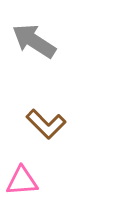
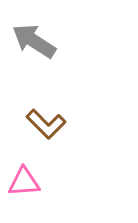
pink triangle: moved 2 px right, 1 px down
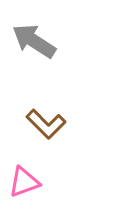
pink triangle: rotated 16 degrees counterclockwise
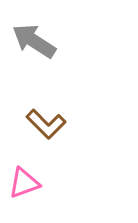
pink triangle: moved 1 px down
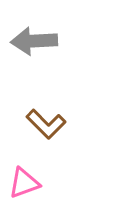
gray arrow: rotated 36 degrees counterclockwise
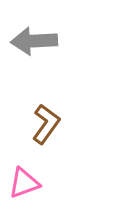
brown L-shape: rotated 99 degrees counterclockwise
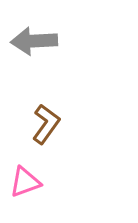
pink triangle: moved 1 px right, 1 px up
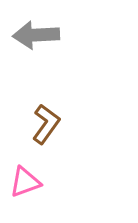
gray arrow: moved 2 px right, 6 px up
